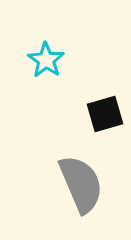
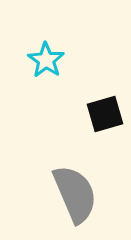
gray semicircle: moved 6 px left, 10 px down
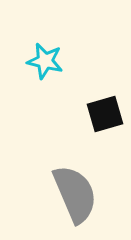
cyan star: moved 1 px left, 1 px down; rotated 21 degrees counterclockwise
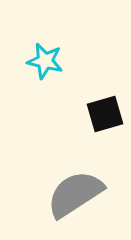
gray semicircle: rotated 100 degrees counterclockwise
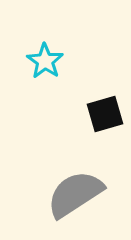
cyan star: rotated 21 degrees clockwise
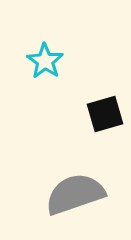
gray semicircle: rotated 14 degrees clockwise
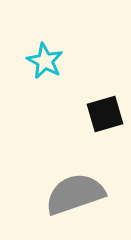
cyan star: rotated 6 degrees counterclockwise
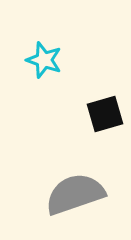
cyan star: moved 1 px left, 1 px up; rotated 9 degrees counterclockwise
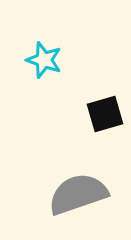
gray semicircle: moved 3 px right
